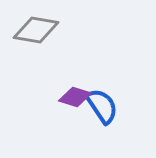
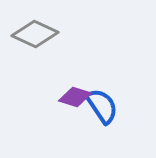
gray diamond: moved 1 px left, 4 px down; rotated 15 degrees clockwise
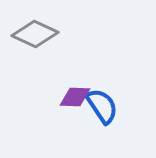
purple diamond: rotated 16 degrees counterclockwise
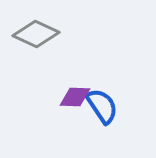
gray diamond: moved 1 px right
